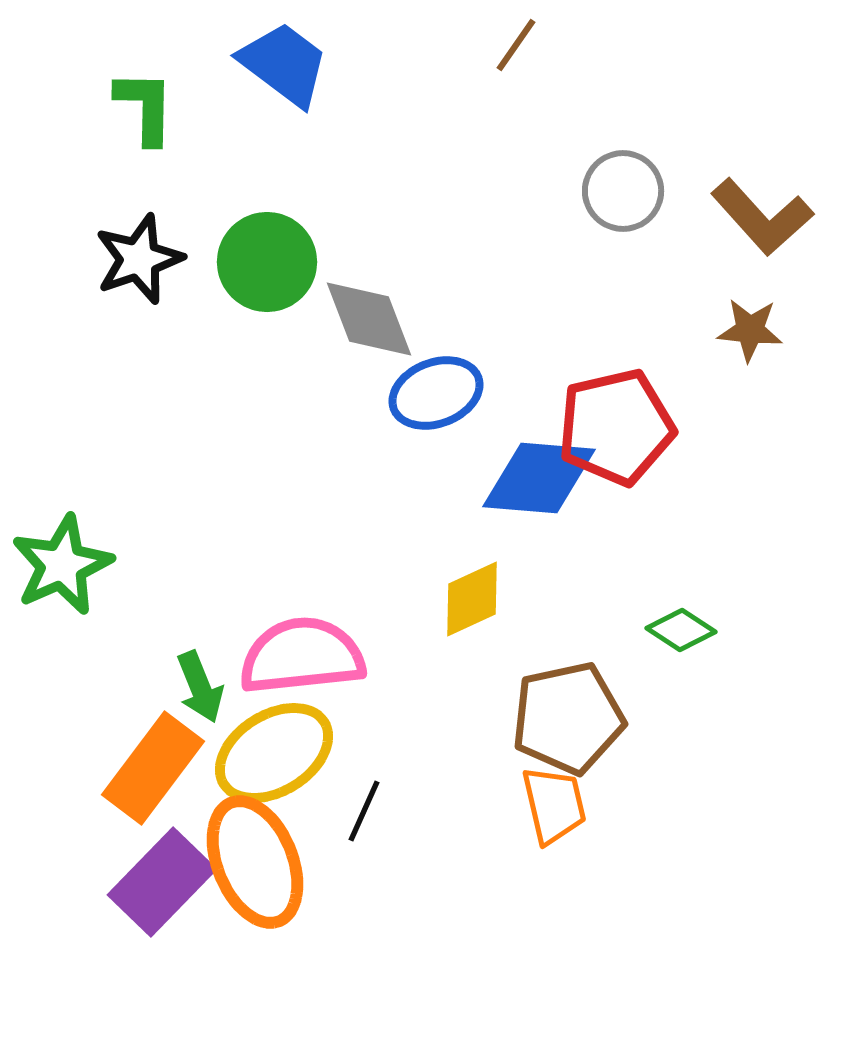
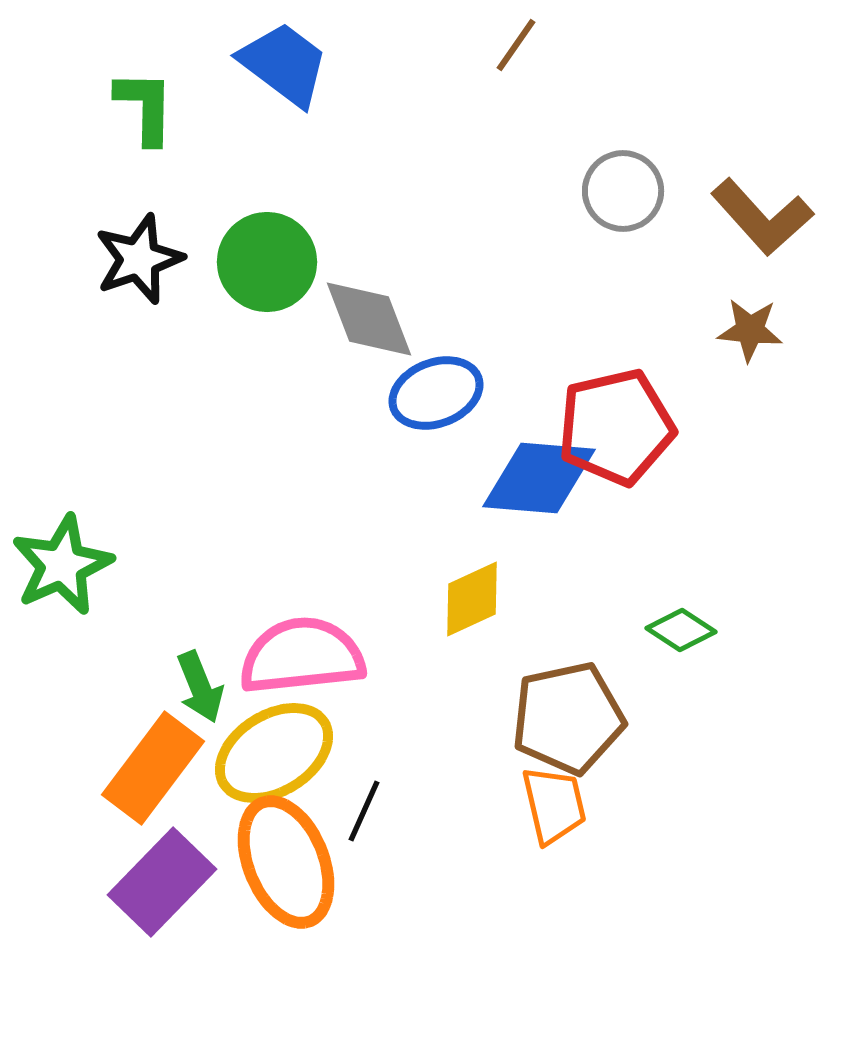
orange ellipse: moved 31 px right
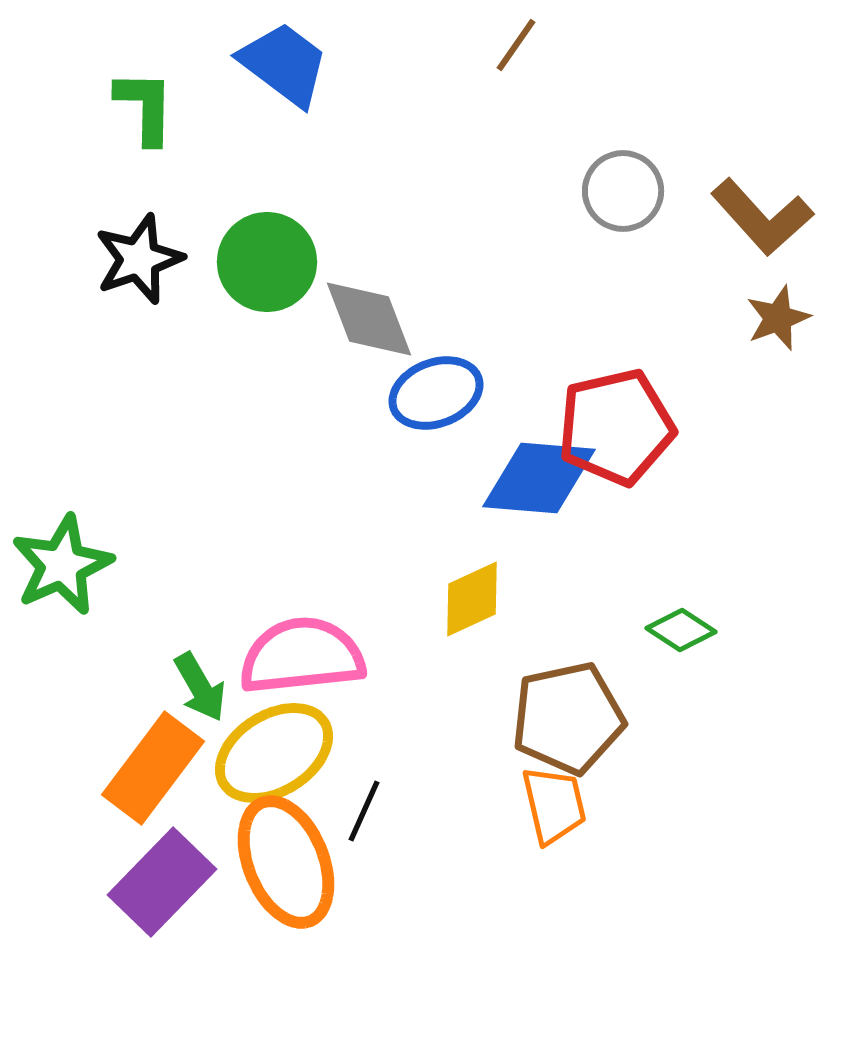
brown star: moved 28 px right, 12 px up; rotated 26 degrees counterclockwise
green arrow: rotated 8 degrees counterclockwise
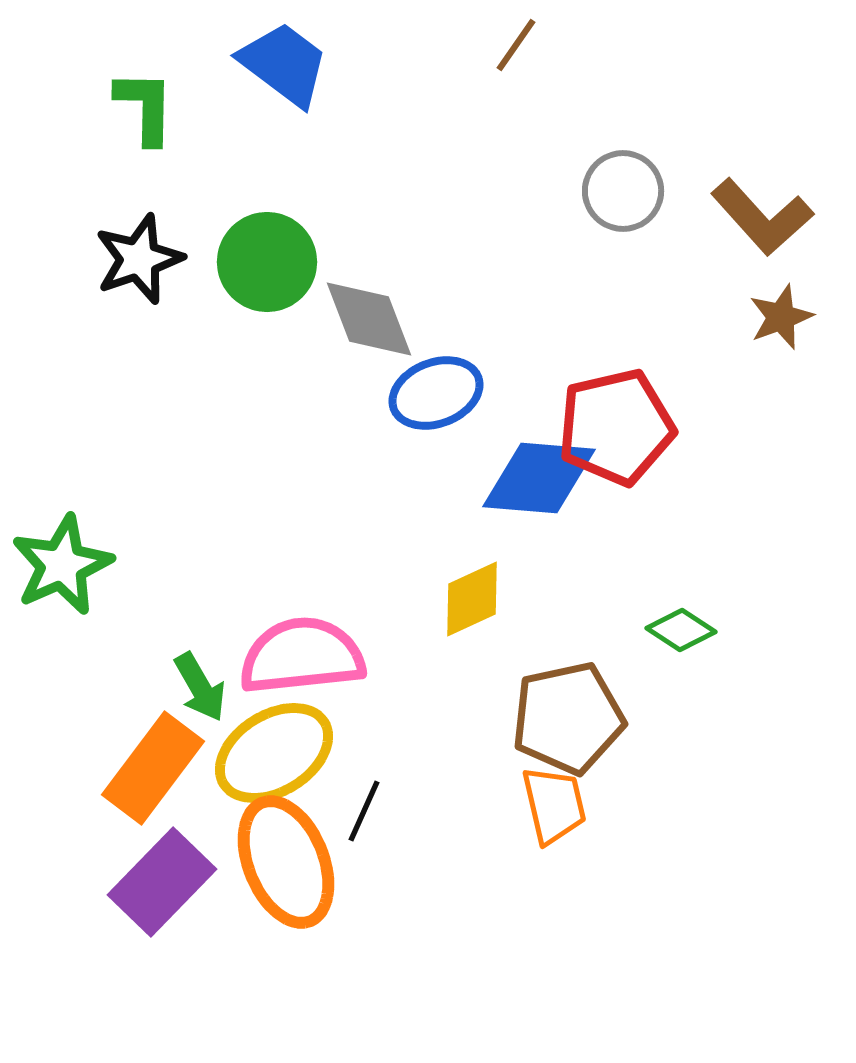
brown star: moved 3 px right, 1 px up
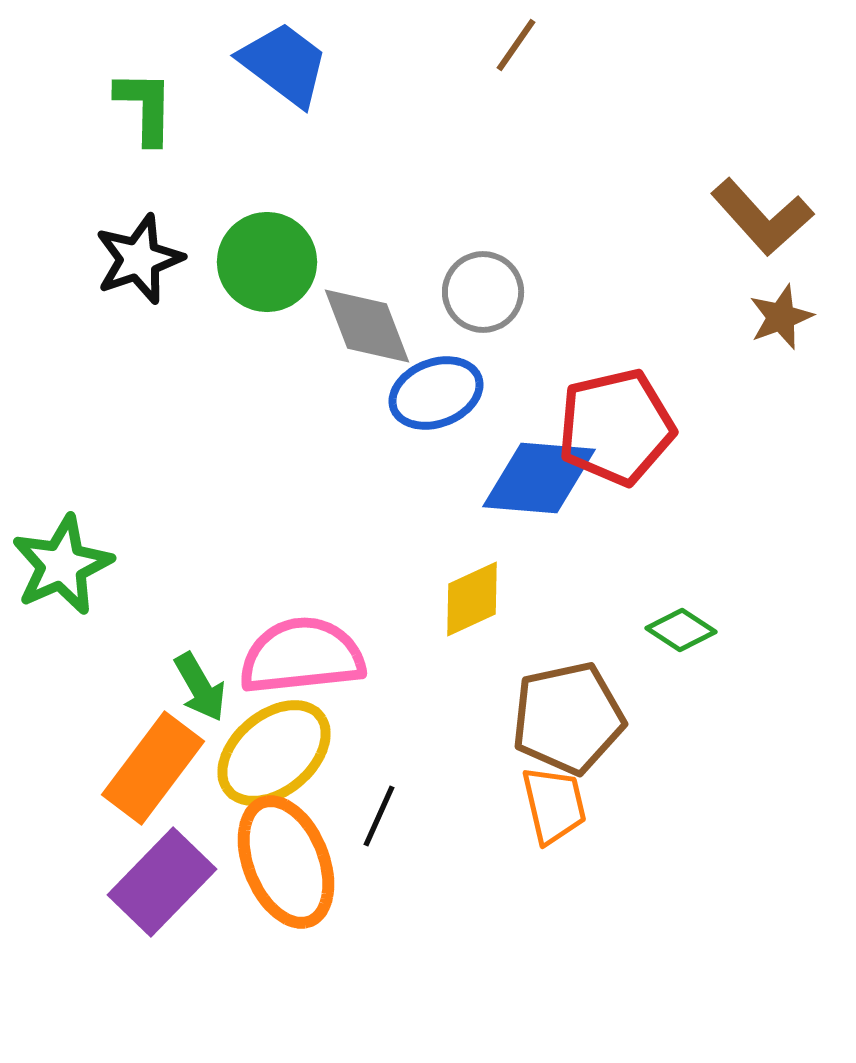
gray circle: moved 140 px left, 101 px down
gray diamond: moved 2 px left, 7 px down
yellow ellipse: rotated 8 degrees counterclockwise
black line: moved 15 px right, 5 px down
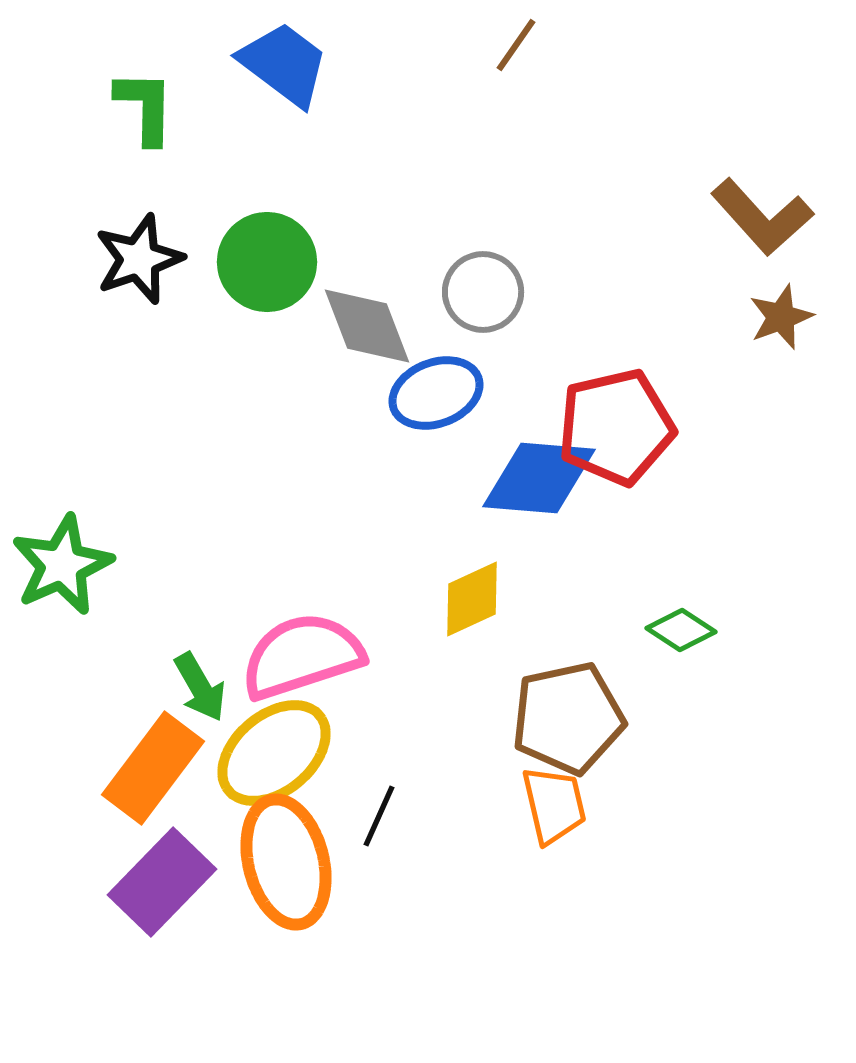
pink semicircle: rotated 12 degrees counterclockwise
orange ellipse: rotated 8 degrees clockwise
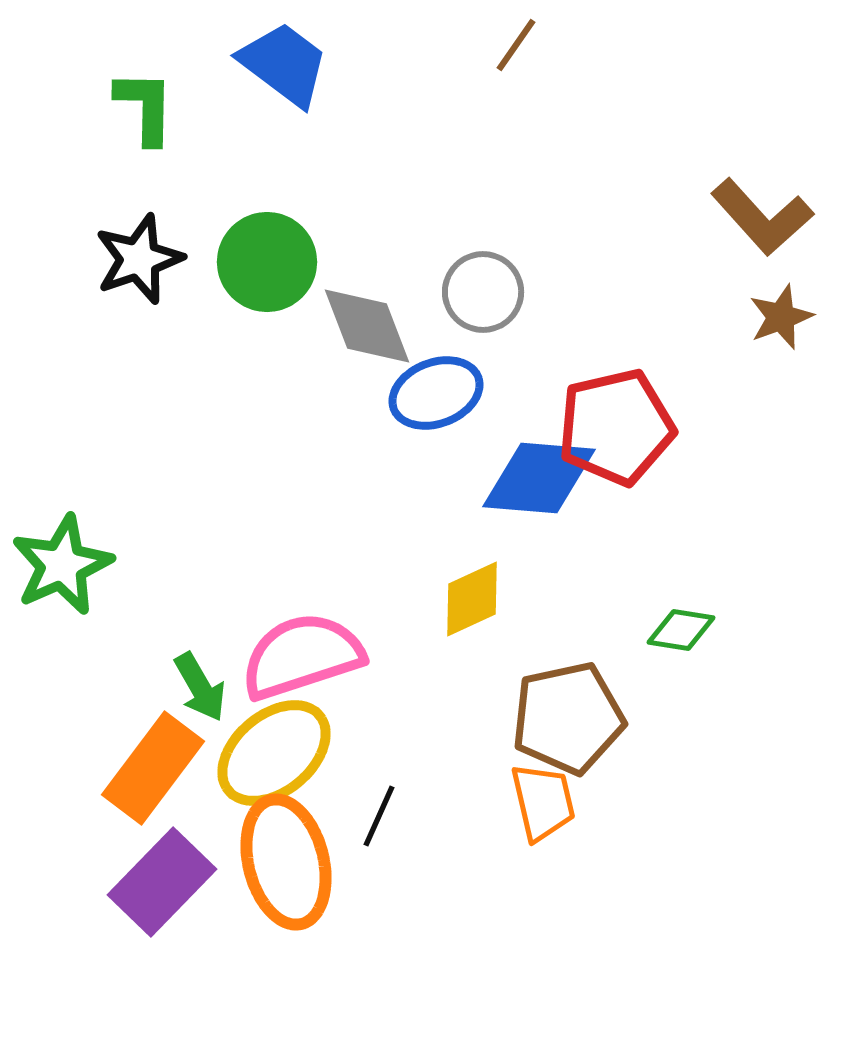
green diamond: rotated 24 degrees counterclockwise
orange trapezoid: moved 11 px left, 3 px up
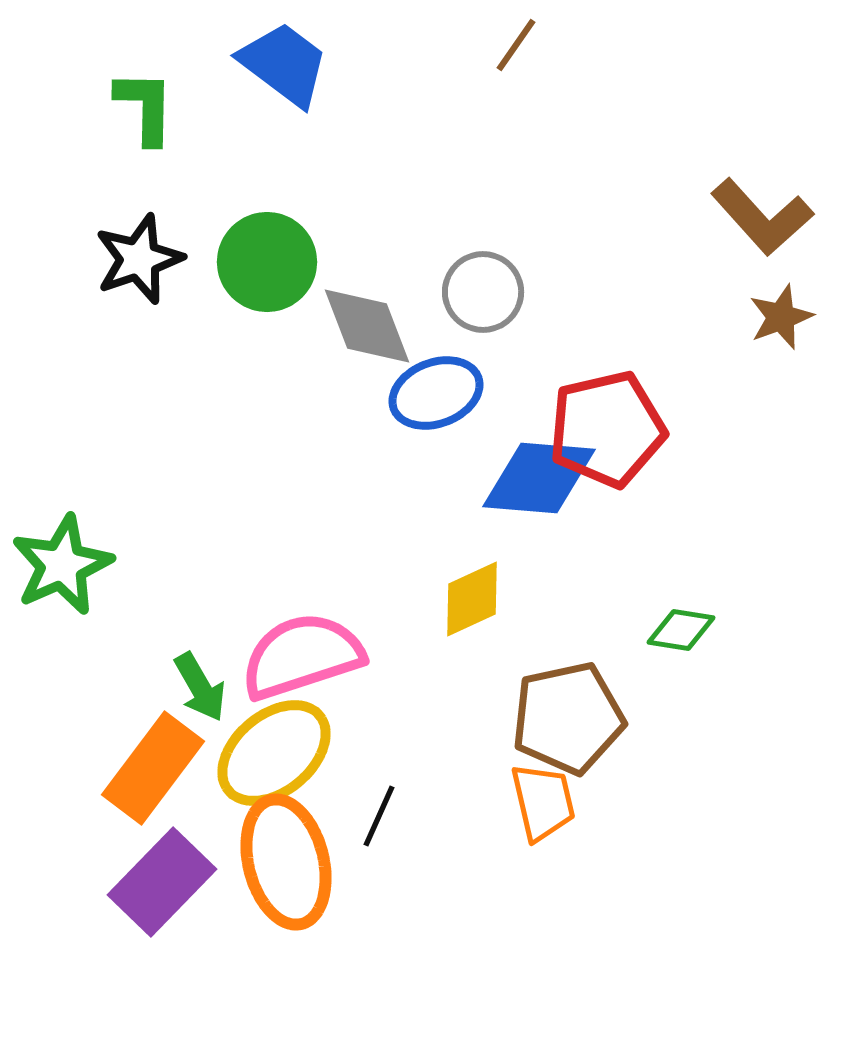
red pentagon: moved 9 px left, 2 px down
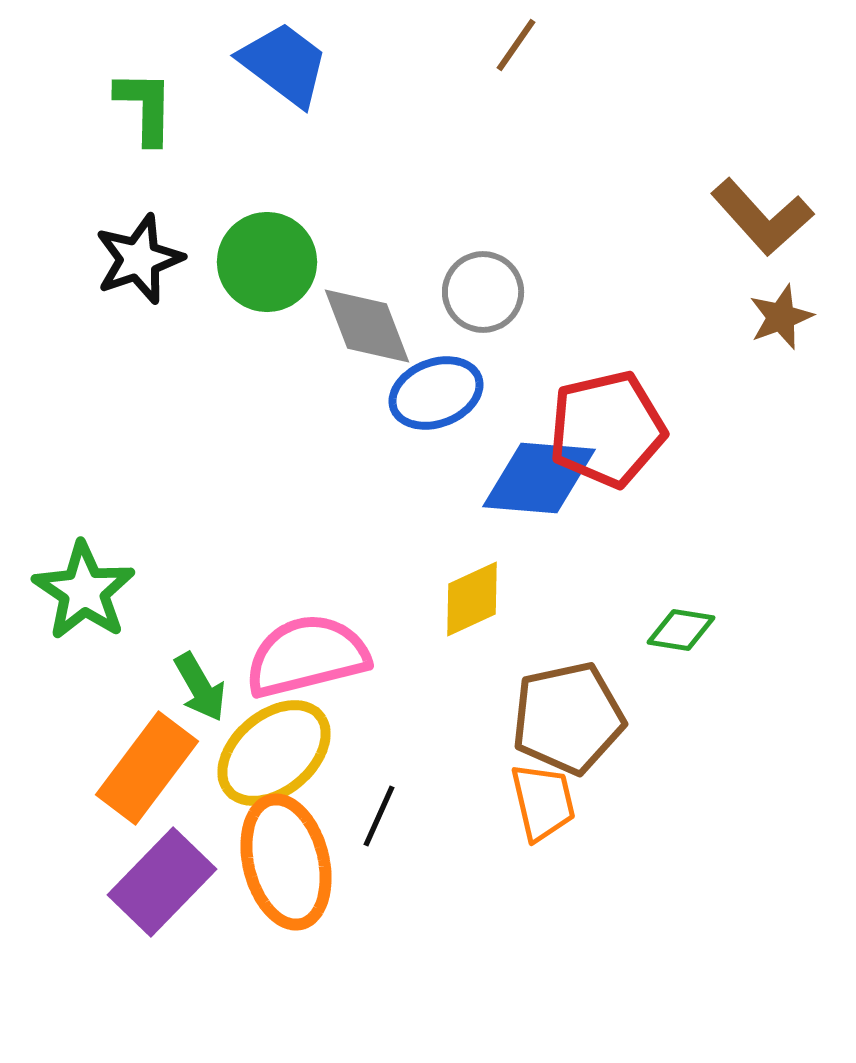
green star: moved 22 px right, 26 px down; rotated 14 degrees counterclockwise
pink semicircle: moved 5 px right; rotated 4 degrees clockwise
orange rectangle: moved 6 px left
